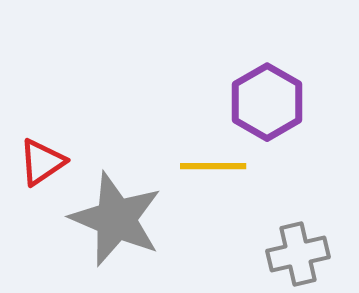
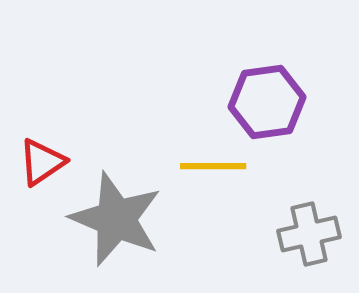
purple hexagon: rotated 22 degrees clockwise
gray cross: moved 11 px right, 20 px up
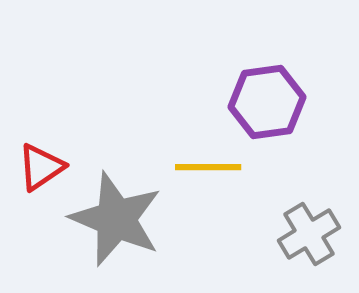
red triangle: moved 1 px left, 5 px down
yellow line: moved 5 px left, 1 px down
gray cross: rotated 18 degrees counterclockwise
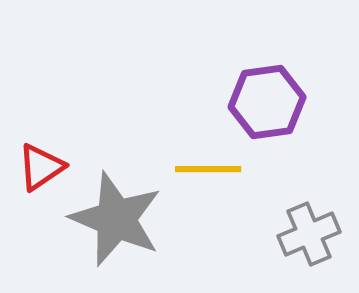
yellow line: moved 2 px down
gray cross: rotated 8 degrees clockwise
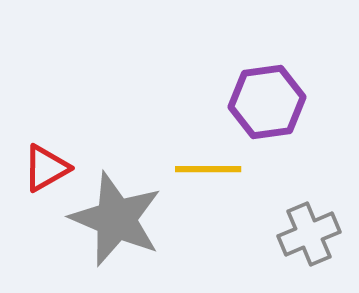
red triangle: moved 5 px right, 1 px down; rotated 4 degrees clockwise
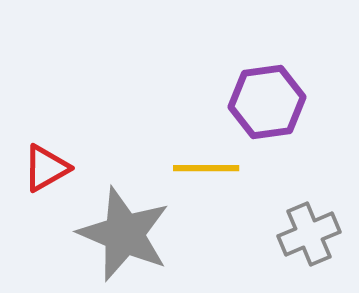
yellow line: moved 2 px left, 1 px up
gray star: moved 8 px right, 15 px down
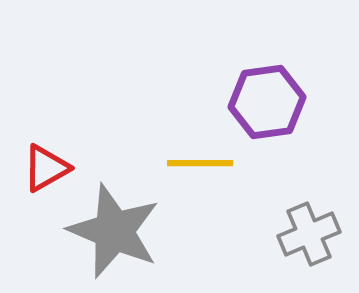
yellow line: moved 6 px left, 5 px up
gray star: moved 10 px left, 3 px up
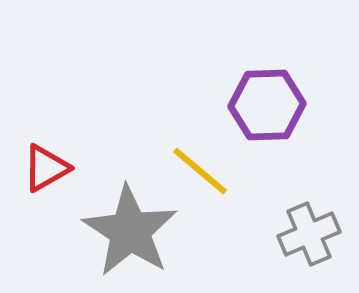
purple hexagon: moved 3 px down; rotated 6 degrees clockwise
yellow line: moved 8 px down; rotated 40 degrees clockwise
gray star: moved 16 px right; rotated 10 degrees clockwise
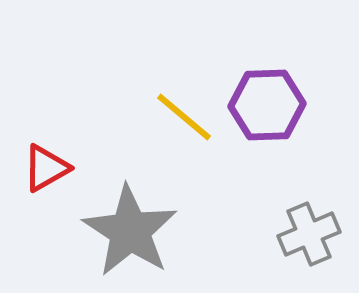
yellow line: moved 16 px left, 54 px up
